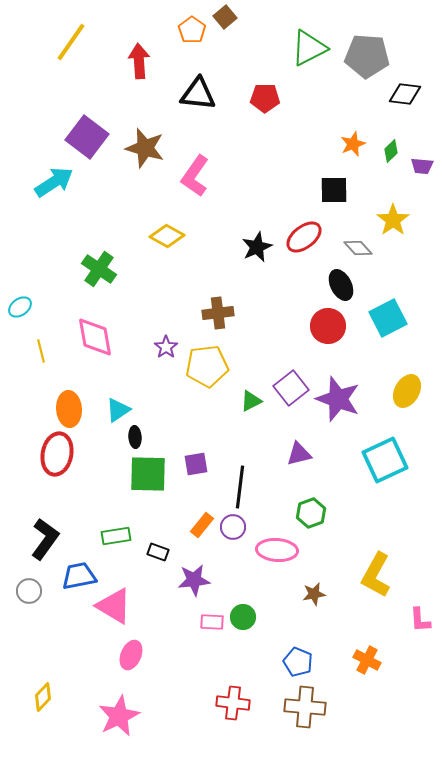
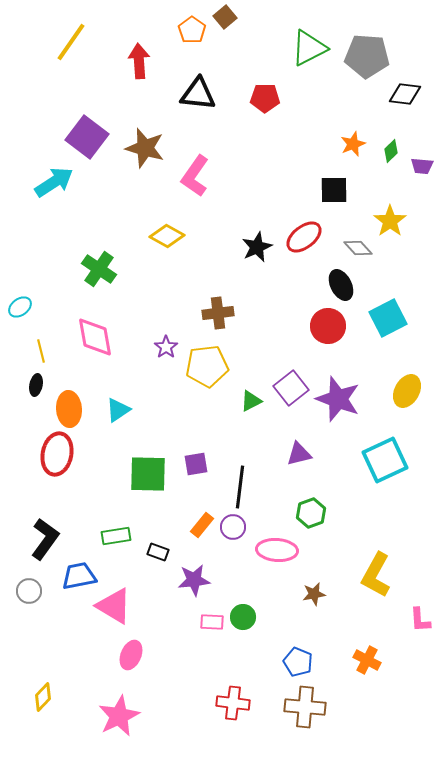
yellow star at (393, 220): moved 3 px left, 1 px down
black ellipse at (135, 437): moved 99 px left, 52 px up; rotated 15 degrees clockwise
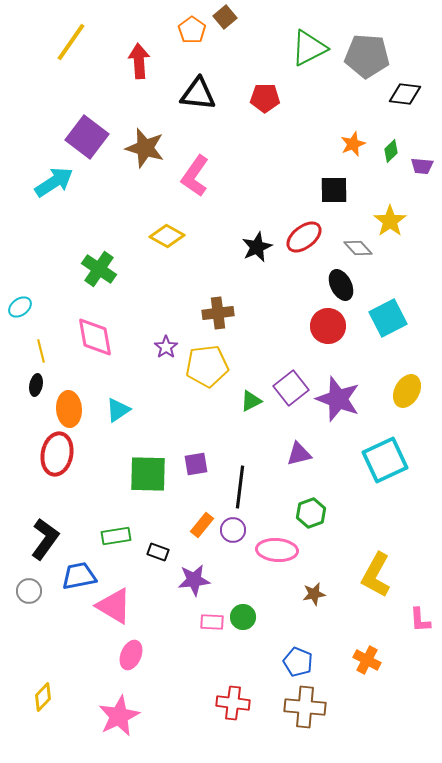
purple circle at (233, 527): moved 3 px down
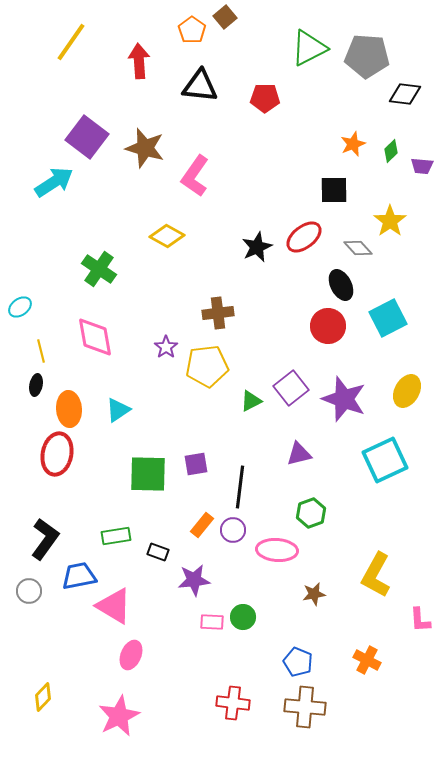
black triangle at (198, 94): moved 2 px right, 8 px up
purple star at (338, 399): moved 6 px right
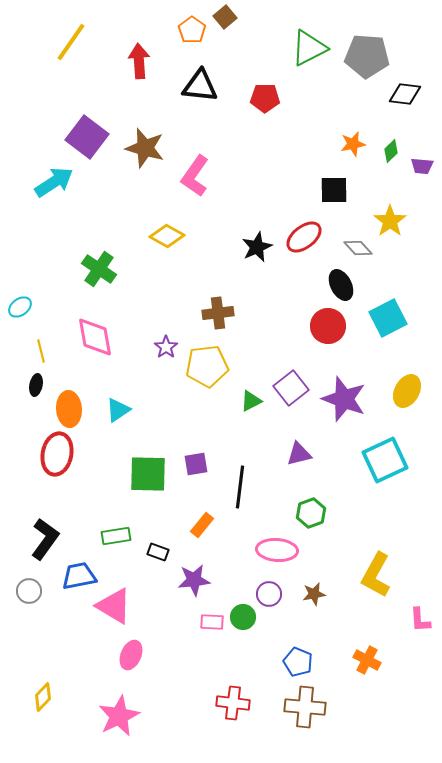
orange star at (353, 144): rotated 10 degrees clockwise
purple circle at (233, 530): moved 36 px right, 64 px down
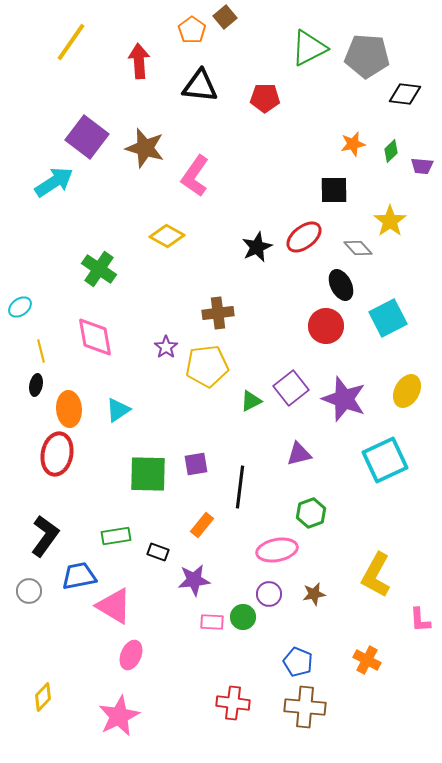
red circle at (328, 326): moved 2 px left
black L-shape at (45, 539): moved 3 px up
pink ellipse at (277, 550): rotated 15 degrees counterclockwise
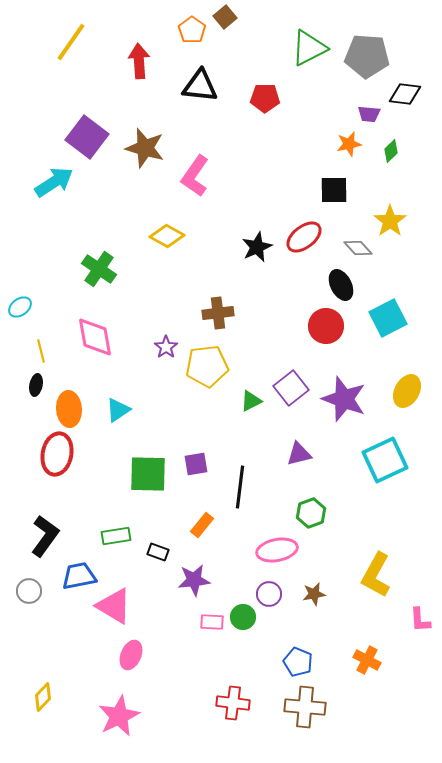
orange star at (353, 144): moved 4 px left
purple trapezoid at (422, 166): moved 53 px left, 52 px up
